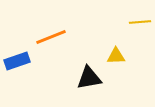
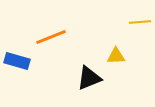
blue rectangle: rotated 35 degrees clockwise
black triangle: rotated 12 degrees counterclockwise
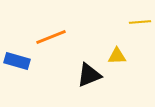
yellow triangle: moved 1 px right
black triangle: moved 3 px up
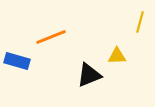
yellow line: rotated 70 degrees counterclockwise
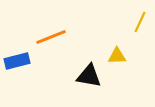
yellow line: rotated 10 degrees clockwise
blue rectangle: rotated 30 degrees counterclockwise
black triangle: moved 1 px down; rotated 32 degrees clockwise
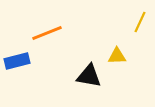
orange line: moved 4 px left, 4 px up
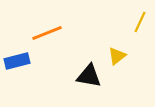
yellow triangle: rotated 36 degrees counterclockwise
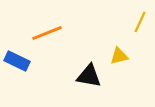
yellow triangle: moved 2 px right; rotated 24 degrees clockwise
blue rectangle: rotated 40 degrees clockwise
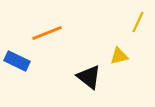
yellow line: moved 2 px left
black triangle: moved 1 px down; rotated 28 degrees clockwise
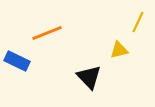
yellow triangle: moved 6 px up
black triangle: rotated 8 degrees clockwise
